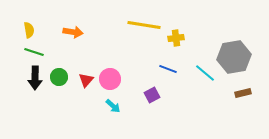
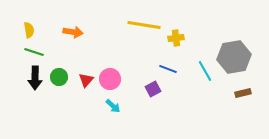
cyan line: moved 2 px up; rotated 20 degrees clockwise
purple square: moved 1 px right, 6 px up
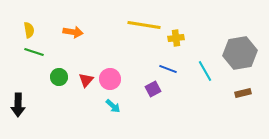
gray hexagon: moved 6 px right, 4 px up
black arrow: moved 17 px left, 27 px down
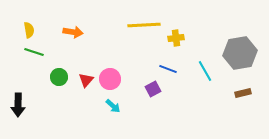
yellow line: rotated 12 degrees counterclockwise
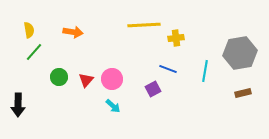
green line: rotated 66 degrees counterclockwise
cyan line: rotated 40 degrees clockwise
pink circle: moved 2 px right
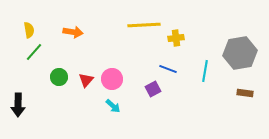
brown rectangle: moved 2 px right; rotated 21 degrees clockwise
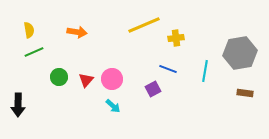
yellow line: rotated 20 degrees counterclockwise
orange arrow: moved 4 px right
green line: rotated 24 degrees clockwise
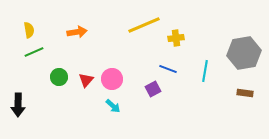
orange arrow: rotated 18 degrees counterclockwise
gray hexagon: moved 4 px right
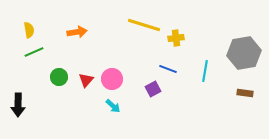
yellow line: rotated 40 degrees clockwise
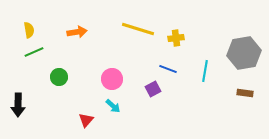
yellow line: moved 6 px left, 4 px down
red triangle: moved 40 px down
